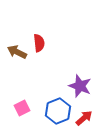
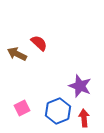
red semicircle: rotated 42 degrees counterclockwise
brown arrow: moved 2 px down
red arrow: rotated 54 degrees counterclockwise
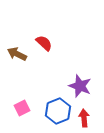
red semicircle: moved 5 px right
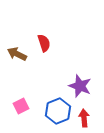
red semicircle: rotated 30 degrees clockwise
pink square: moved 1 px left, 2 px up
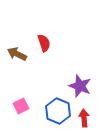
blue hexagon: rotated 15 degrees counterclockwise
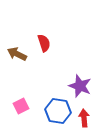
blue hexagon: rotated 15 degrees counterclockwise
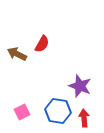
red semicircle: moved 2 px left, 1 px down; rotated 48 degrees clockwise
pink square: moved 1 px right, 6 px down
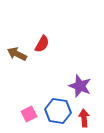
pink square: moved 7 px right, 2 px down
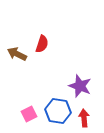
red semicircle: rotated 12 degrees counterclockwise
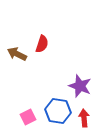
pink square: moved 1 px left, 3 px down
